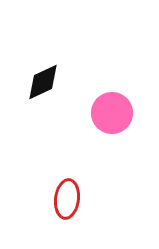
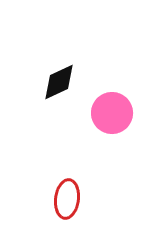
black diamond: moved 16 px right
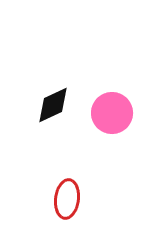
black diamond: moved 6 px left, 23 px down
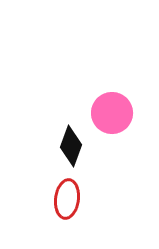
black diamond: moved 18 px right, 41 px down; rotated 45 degrees counterclockwise
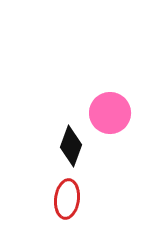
pink circle: moved 2 px left
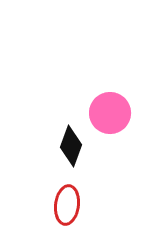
red ellipse: moved 6 px down
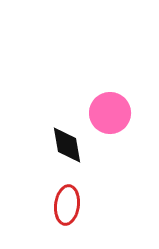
black diamond: moved 4 px left, 1 px up; rotated 30 degrees counterclockwise
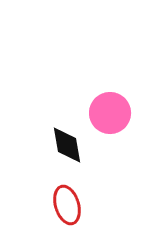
red ellipse: rotated 24 degrees counterclockwise
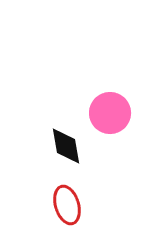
black diamond: moved 1 px left, 1 px down
